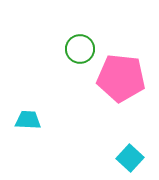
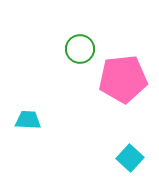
pink pentagon: moved 2 px right, 1 px down; rotated 12 degrees counterclockwise
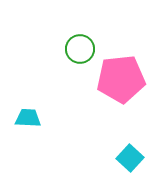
pink pentagon: moved 2 px left
cyan trapezoid: moved 2 px up
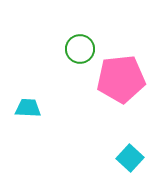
cyan trapezoid: moved 10 px up
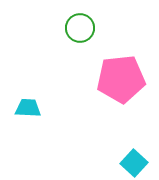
green circle: moved 21 px up
cyan square: moved 4 px right, 5 px down
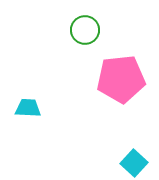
green circle: moved 5 px right, 2 px down
